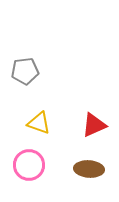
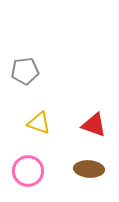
red triangle: rotated 44 degrees clockwise
pink circle: moved 1 px left, 6 px down
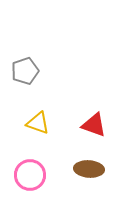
gray pentagon: rotated 12 degrees counterclockwise
yellow triangle: moved 1 px left
pink circle: moved 2 px right, 4 px down
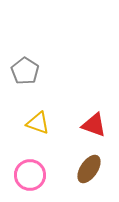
gray pentagon: rotated 20 degrees counterclockwise
brown ellipse: rotated 60 degrees counterclockwise
